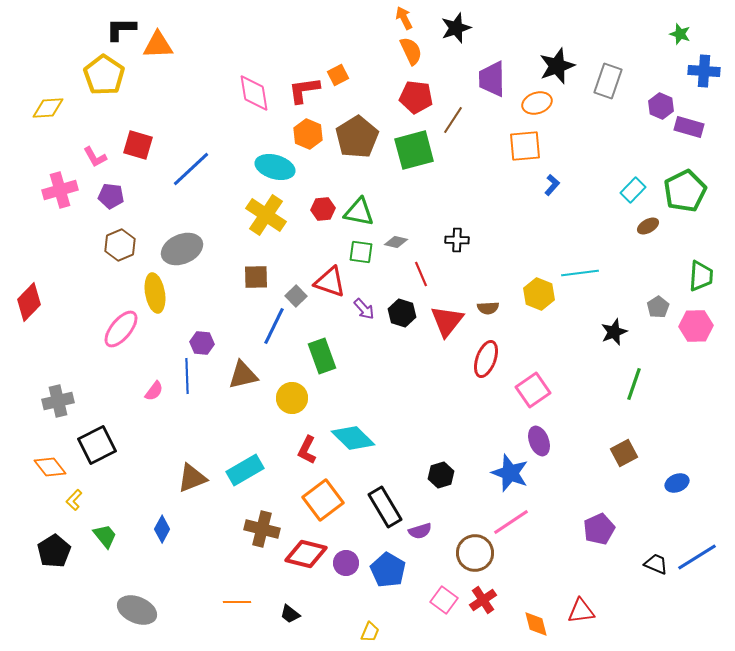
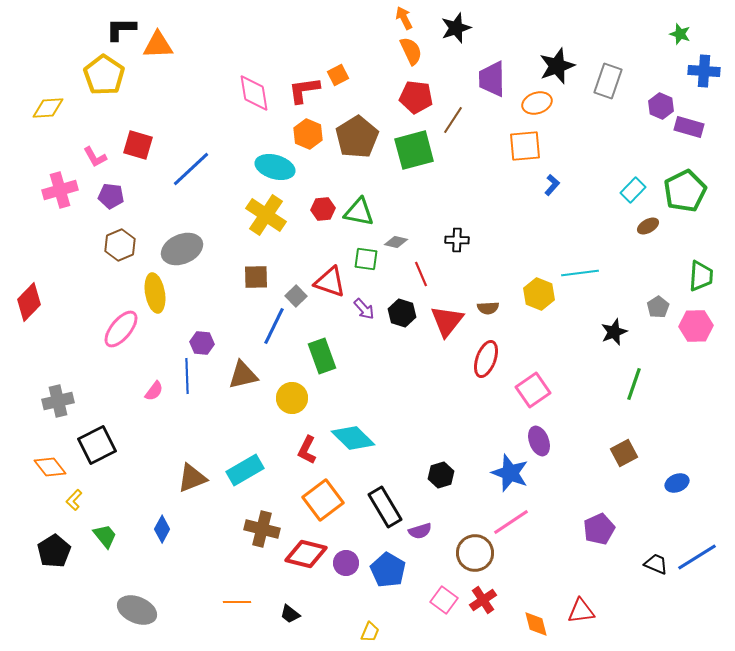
green square at (361, 252): moved 5 px right, 7 px down
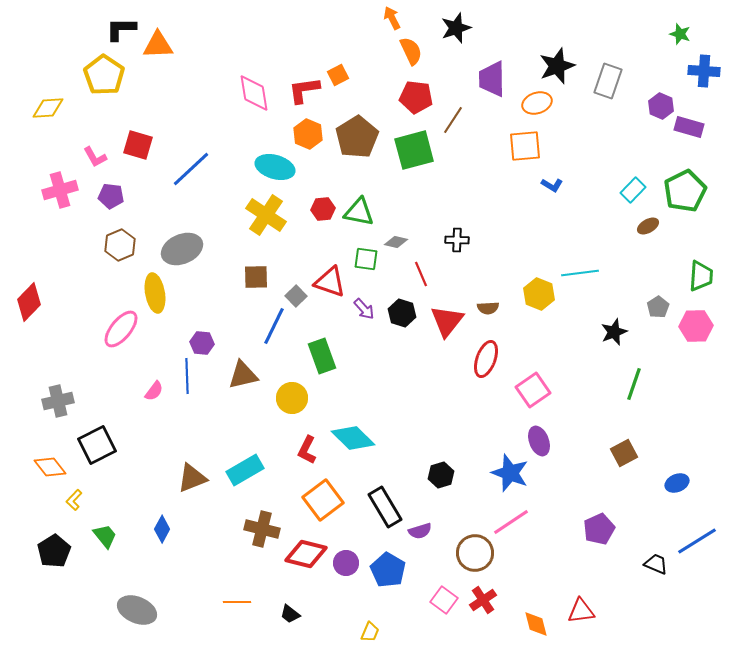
orange arrow at (404, 18): moved 12 px left
blue L-shape at (552, 185): rotated 80 degrees clockwise
blue line at (697, 557): moved 16 px up
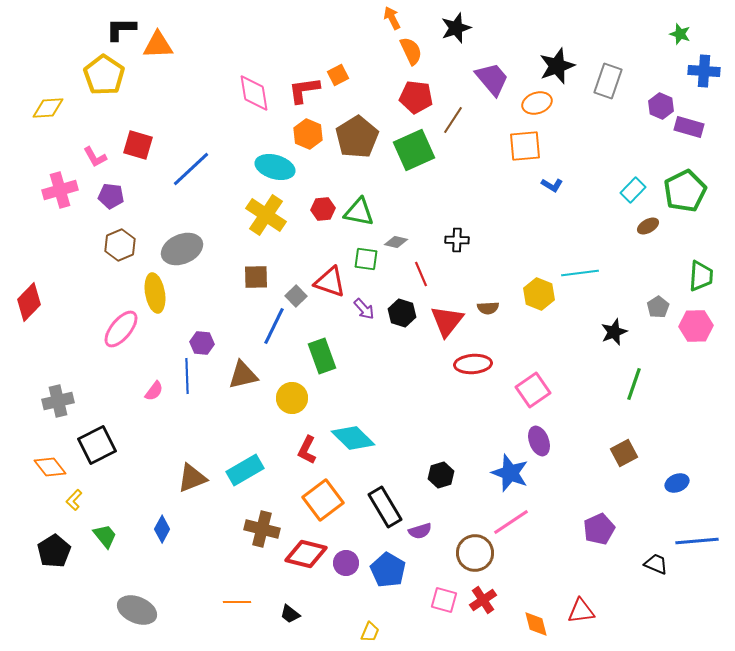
purple trapezoid at (492, 79): rotated 141 degrees clockwise
green square at (414, 150): rotated 9 degrees counterclockwise
red ellipse at (486, 359): moved 13 px left, 5 px down; rotated 66 degrees clockwise
blue line at (697, 541): rotated 27 degrees clockwise
pink square at (444, 600): rotated 20 degrees counterclockwise
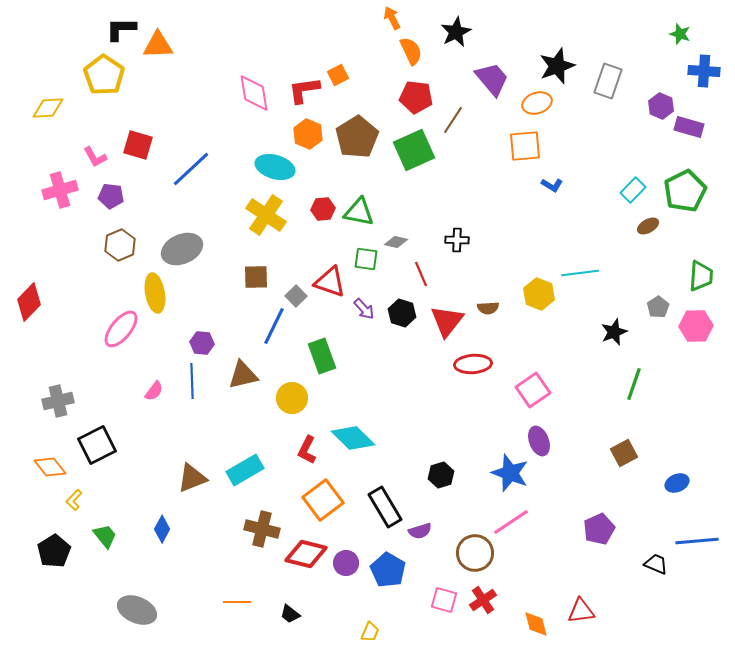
black star at (456, 28): moved 4 px down; rotated 8 degrees counterclockwise
blue line at (187, 376): moved 5 px right, 5 px down
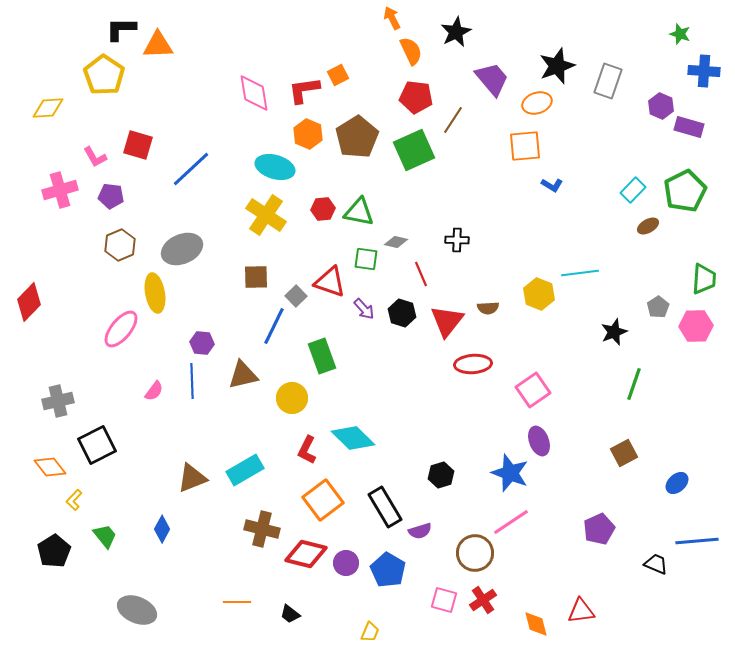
green trapezoid at (701, 276): moved 3 px right, 3 px down
blue ellipse at (677, 483): rotated 20 degrees counterclockwise
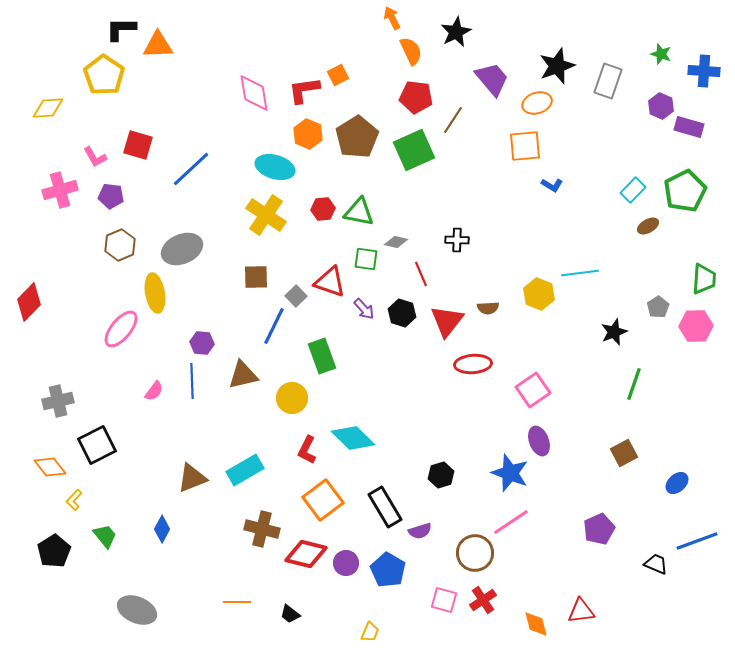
green star at (680, 34): moved 19 px left, 20 px down
blue line at (697, 541): rotated 15 degrees counterclockwise
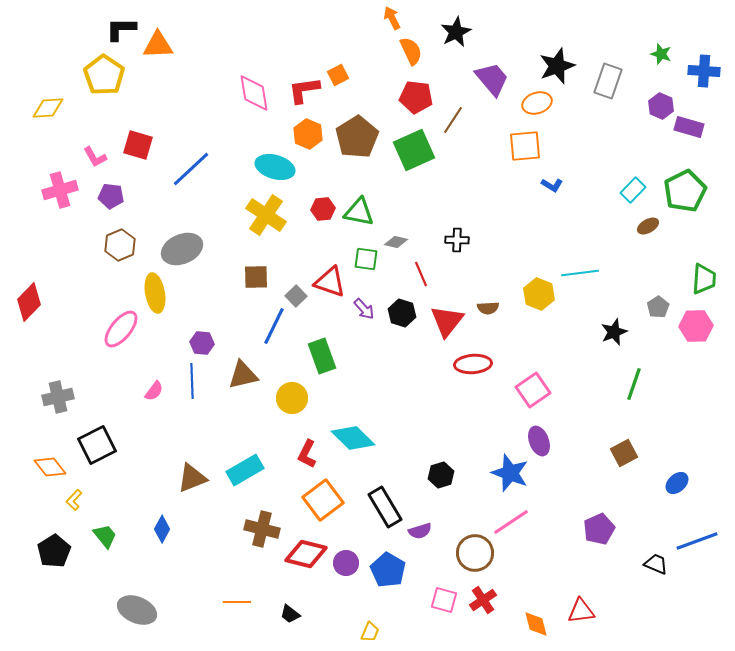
gray cross at (58, 401): moved 4 px up
red L-shape at (307, 450): moved 4 px down
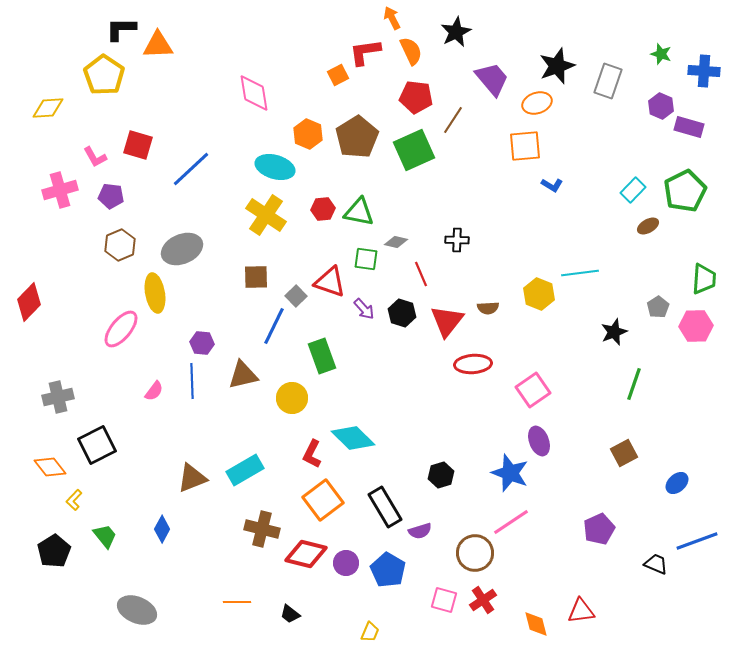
red L-shape at (304, 90): moved 61 px right, 38 px up
red L-shape at (307, 454): moved 5 px right
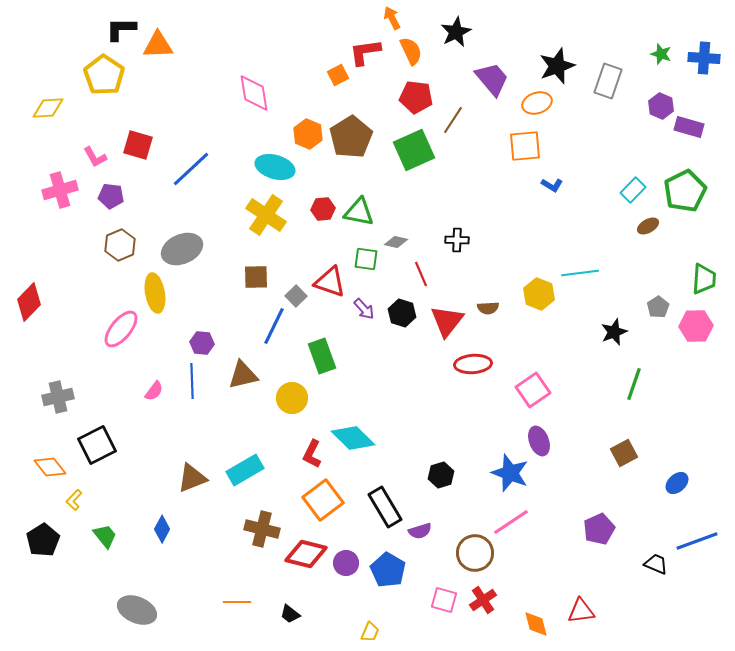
blue cross at (704, 71): moved 13 px up
brown pentagon at (357, 137): moved 6 px left
black pentagon at (54, 551): moved 11 px left, 11 px up
